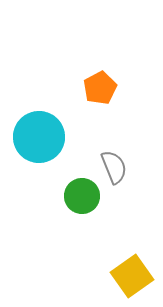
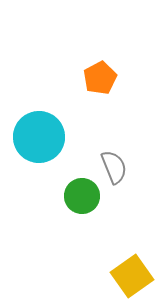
orange pentagon: moved 10 px up
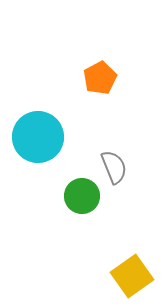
cyan circle: moved 1 px left
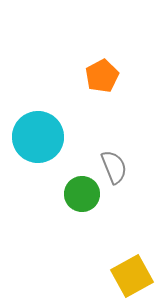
orange pentagon: moved 2 px right, 2 px up
green circle: moved 2 px up
yellow square: rotated 6 degrees clockwise
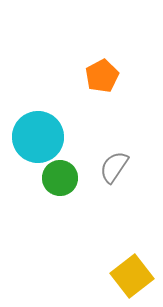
gray semicircle: rotated 124 degrees counterclockwise
green circle: moved 22 px left, 16 px up
yellow square: rotated 9 degrees counterclockwise
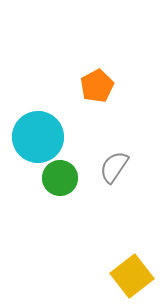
orange pentagon: moved 5 px left, 10 px down
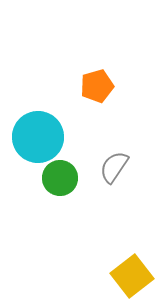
orange pentagon: rotated 12 degrees clockwise
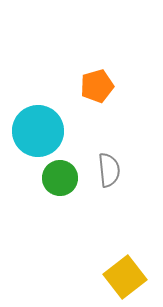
cyan circle: moved 6 px up
gray semicircle: moved 5 px left, 3 px down; rotated 140 degrees clockwise
yellow square: moved 7 px left, 1 px down
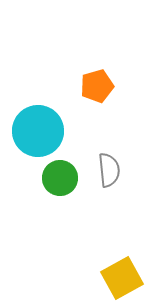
yellow square: moved 3 px left, 1 px down; rotated 9 degrees clockwise
